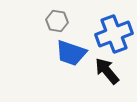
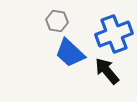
blue trapezoid: moved 1 px left; rotated 24 degrees clockwise
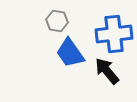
blue cross: rotated 15 degrees clockwise
blue trapezoid: rotated 12 degrees clockwise
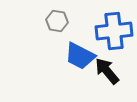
blue cross: moved 3 px up
blue trapezoid: moved 10 px right, 3 px down; rotated 28 degrees counterclockwise
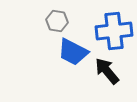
blue trapezoid: moved 7 px left, 4 px up
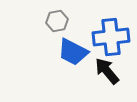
gray hexagon: rotated 20 degrees counterclockwise
blue cross: moved 3 px left, 6 px down
